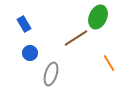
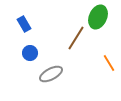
brown line: rotated 25 degrees counterclockwise
gray ellipse: rotated 45 degrees clockwise
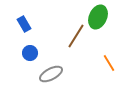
brown line: moved 2 px up
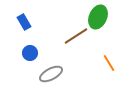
blue rectangle: moved 2 px up
brown line: rotated 25 degrees clockwise
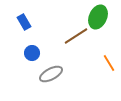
blue circle: moved 2 px right
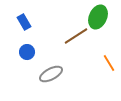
blue circle: moved 5 px left, 1 px up
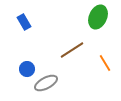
brown line: moved 4 px left, 14 px down
blue circle: moved 17 px down
orange line: moved 4 px left
gray ellipse: moved 5 px left, 9 px down
